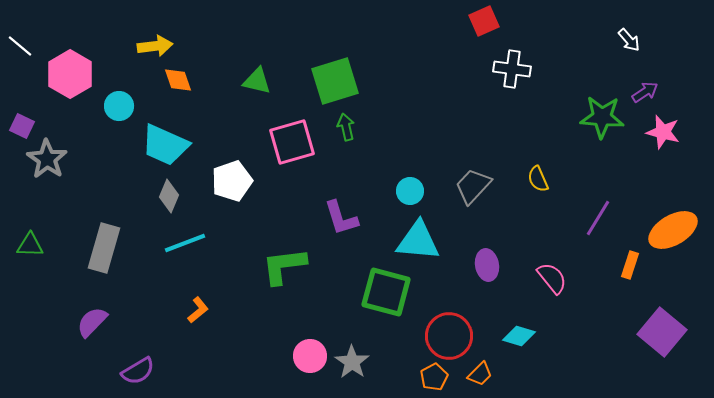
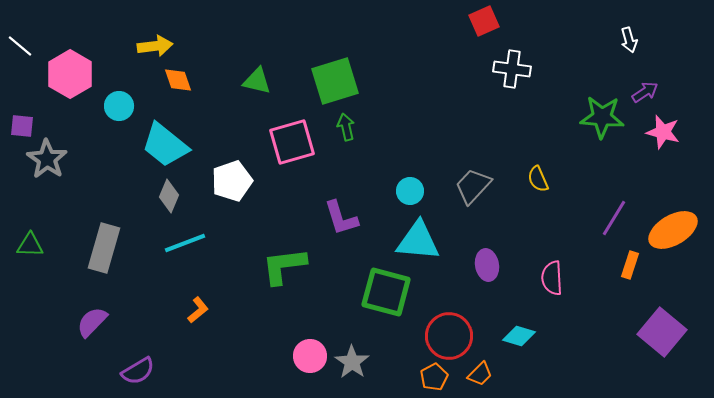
white arrow at (629, 40): rotated 25 degrees clockwise
purple square at (22, 126): rotated 20 degrees counterclockwise
cyan trapezoid at (165, 145): rotated 15 degrees clockwise
purple line at (598, 218): moved 16 px right
pink semicircle at (552, 278): rotated 144 degrees counterclockwise
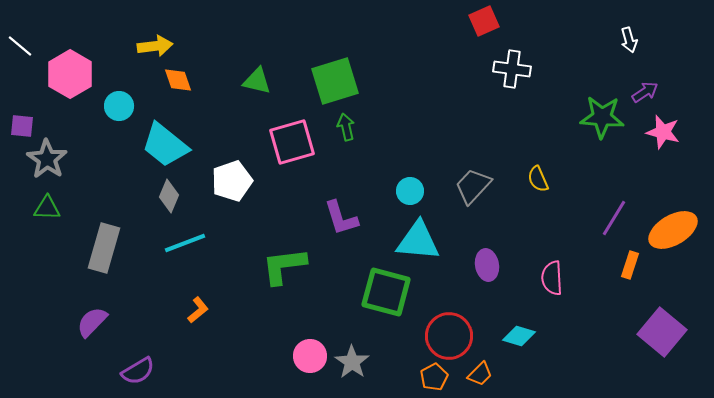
green triangle at (30, 245): moved 17 px right, 37 px up
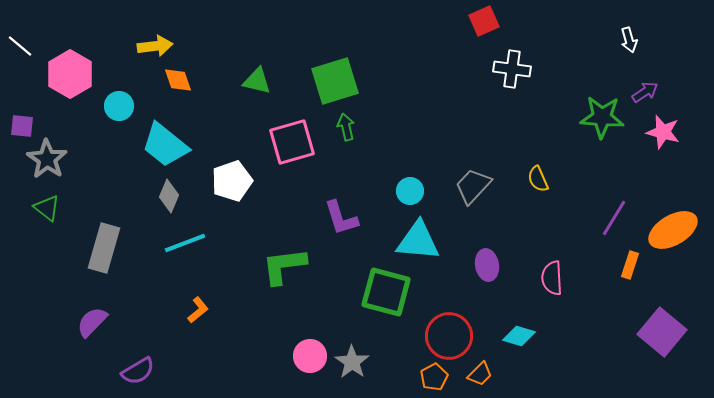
green triangle at (47, 208): rotated 36 degrees clockwise
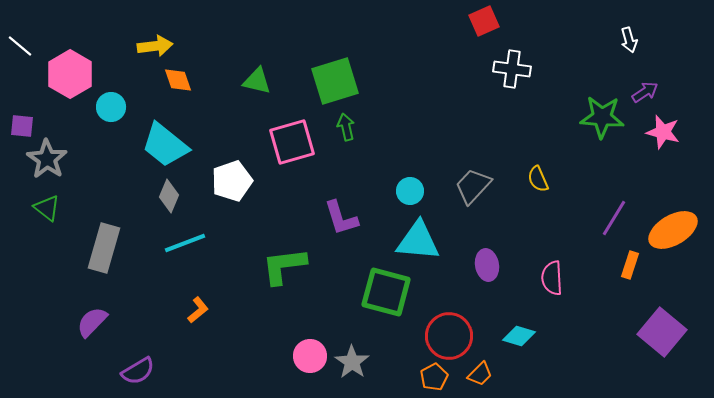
cyan circle at (119, 106): moved 8 px left, 1 px down
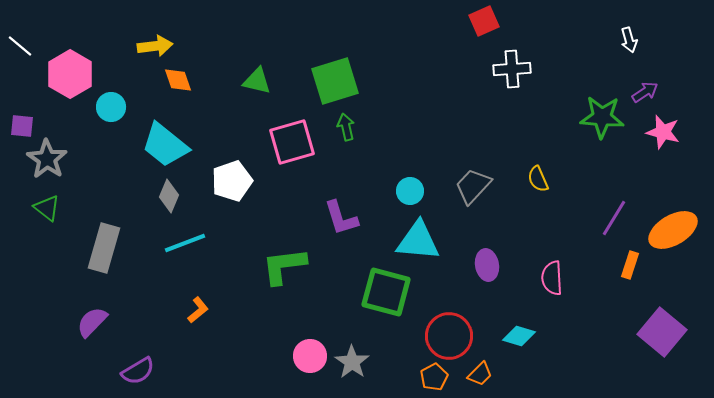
white cross at (512, 69): rotated 12 degrees counterclockwise
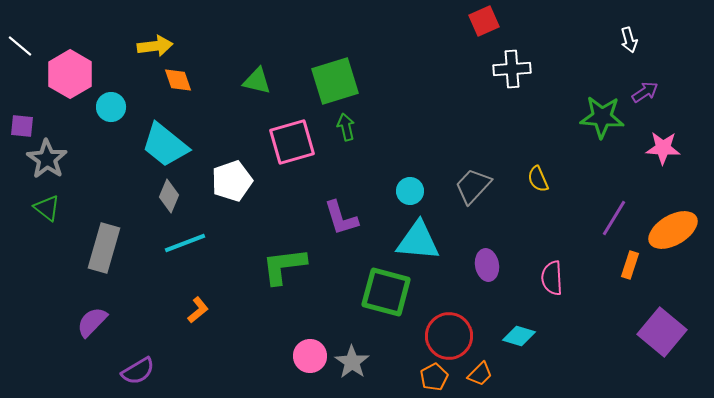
pink star at (663, 132): moved 16 px down; rotated 12 degrees counterclockwise
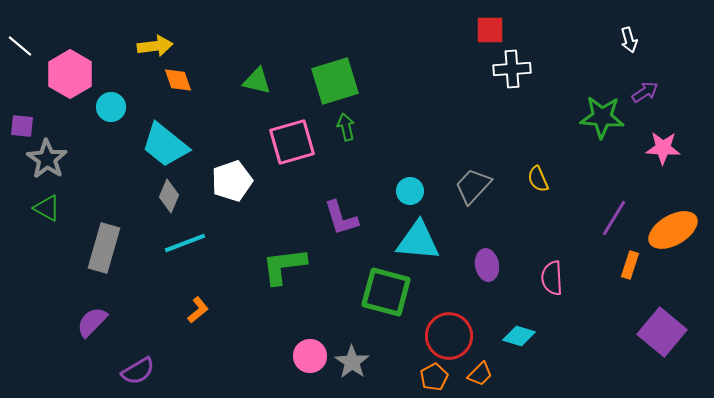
red square at (484, 21): moved 6 px right, 9 px down; rotated 24 degrees clockwise
green triangle at (47, 208): rotated 8 degrees counterclockwise
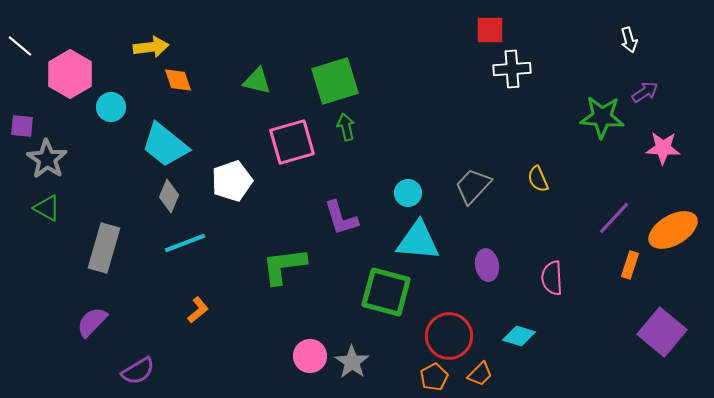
yellow arrow at (155, 46): moved 4 px left, 1 px down
cyan circle at (410, 191): moved 2 px left, 2 px down
purple line at (614, 218): rotated 12 degrees clockwise
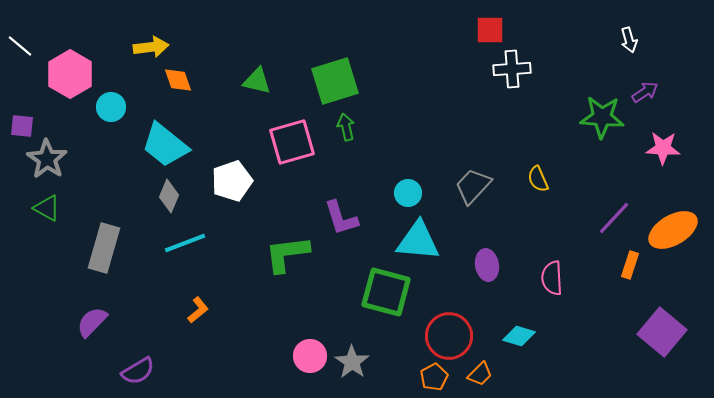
green L-shape at (284, 266): moved 3 px right, 12 px up
